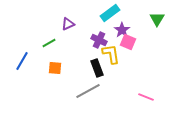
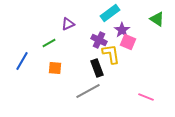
green triangle: rotated 28 degrees counterclockwise
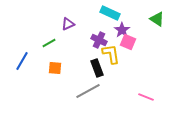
cyan rectangle: rotated 60 degrees clockwise
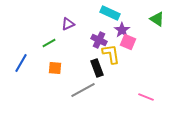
blue line: moved 1 px left, 2 px down
gray line: moved 5 px left, 1 px up
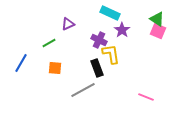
pink square: moved 30 px right, 11 px up
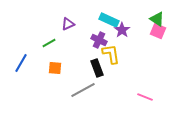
cyan rectangle: moved 1 px left, 7 px down
pink line: moved 1 px left
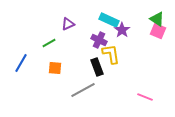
black rectangle: moved 1 px up
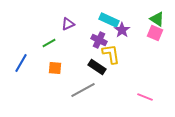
pink square: moved 3 px left, 2 px down
black rectangle: rotated 36 degrees counterclockwise
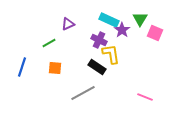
green triangle: moved 17 px left; rotated 28 degrees clockwise
blue line: moved 1 px right, 4 px down; rotated 12 degrees counterclockwise
gray line: moved 3 px down
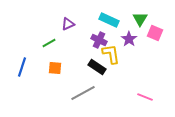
purple star: moved 7 px right, 9 px down
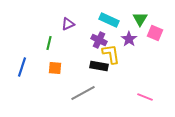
green line: rotated 48 degrees counterclockwise
black rectangle: moved 2 px right, 1 px up; rotated 24 degrees counterclockwise
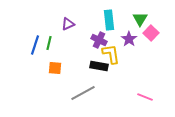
cyan rectangle: rotated 60 degrees clockwise
pink square: moved 4 px left; rotated 21 degrees clockwise
blue line: moved 13 px right, 22 px up
